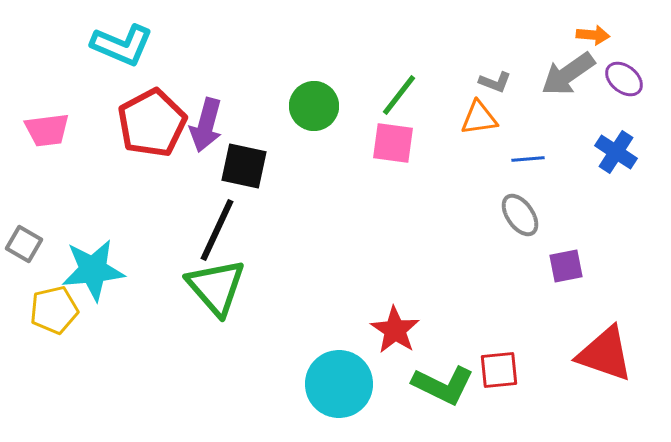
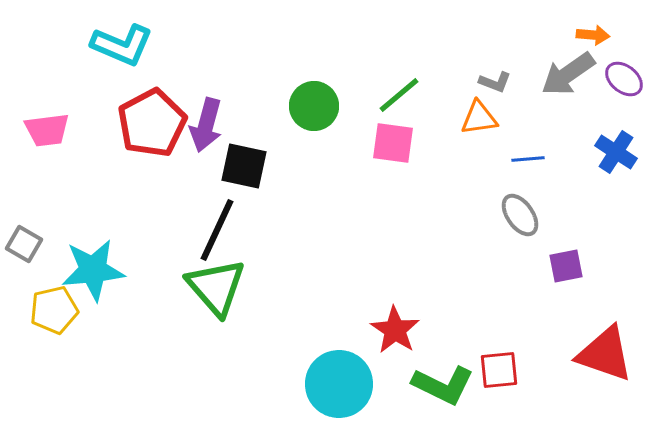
green line: rotated 12 degrees clockwise
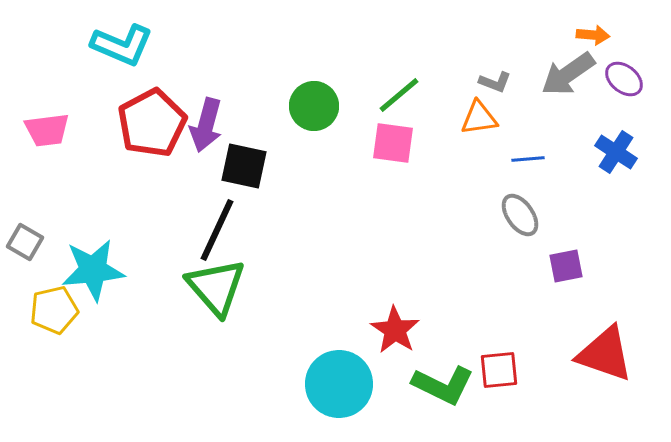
gray square: moved 1 px right, 2 px up
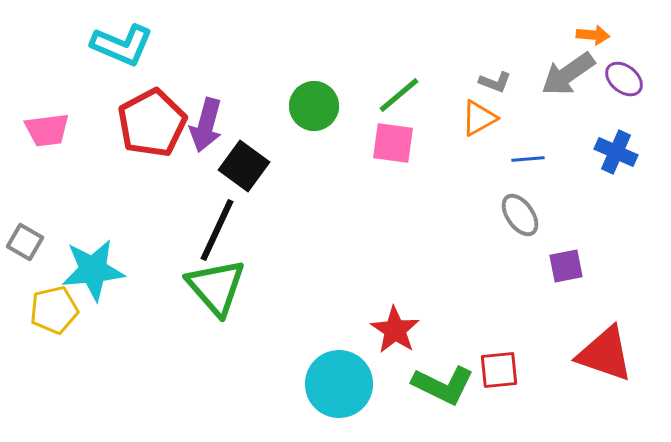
orange triangle: rotated 21 degrees counterclockwise
blue cross: rotated 9 degrees counterclockwise
black square: rotated 24 degrees clockwise
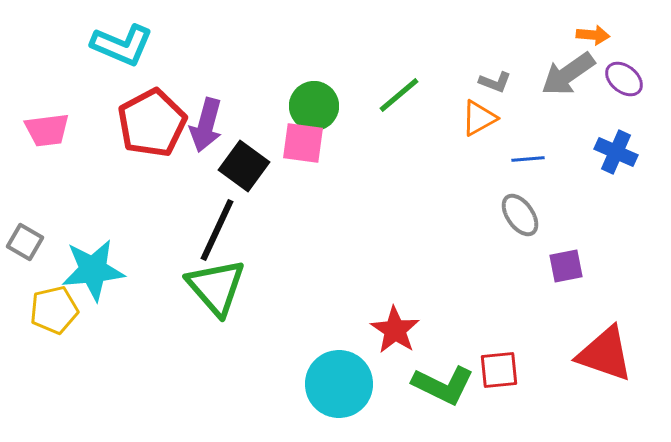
pink square: moved 90 px left
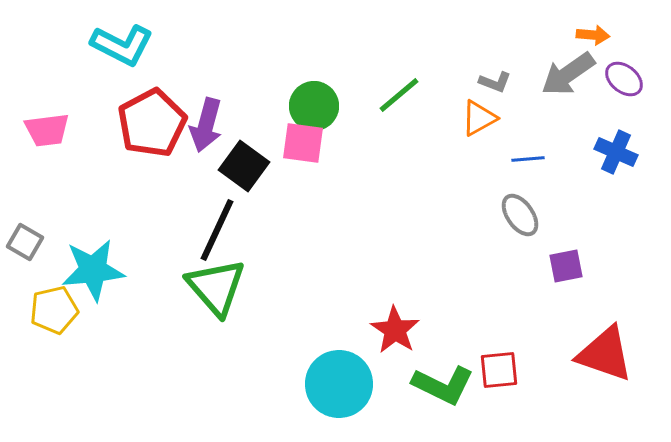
cyan L-shape: rotated 4 degrees clockwise
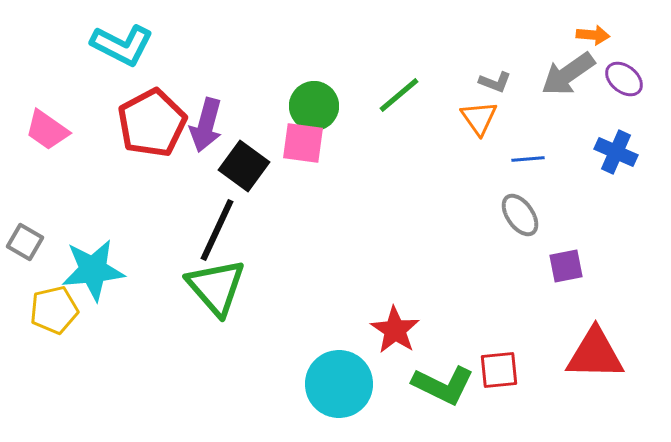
orange triangle: rotated 36 degrees counterclockwise
pink trapezoid: rotated 42 degrees clockwise
red triangle: moved 10 px left; rotated 18 degrees counterclockwise
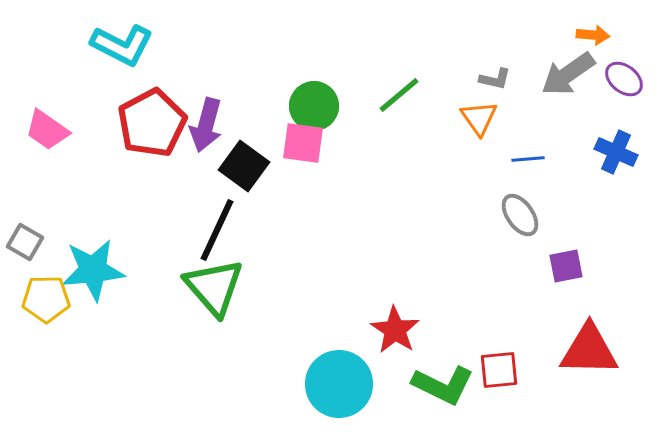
gray L-shape: moved 3 px up; rotated 8 degrees counterclockwise
green triangle: moved 2 px left
yellow pentagon: moved 8 px left, 11 px up; rotated 12 degrees clockwise
red triangle: moved 6 px left, 4 px up
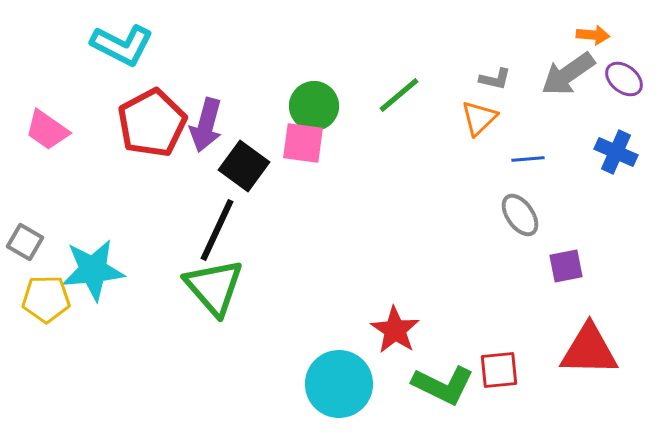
orange triangle: rotated 21 degrees clockwise
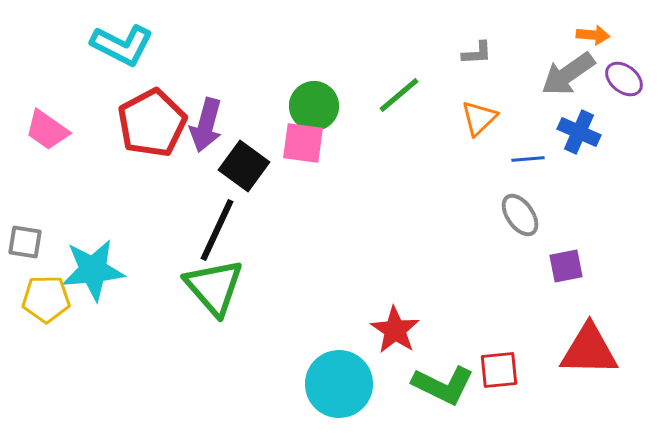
gray L-shape: moved 18 px left, 26 px up; rotated 16 degrees counterclockwise
blue cross: moved 37 px left, 20 px up
gray square: rotated 21 degrees counterclockwise
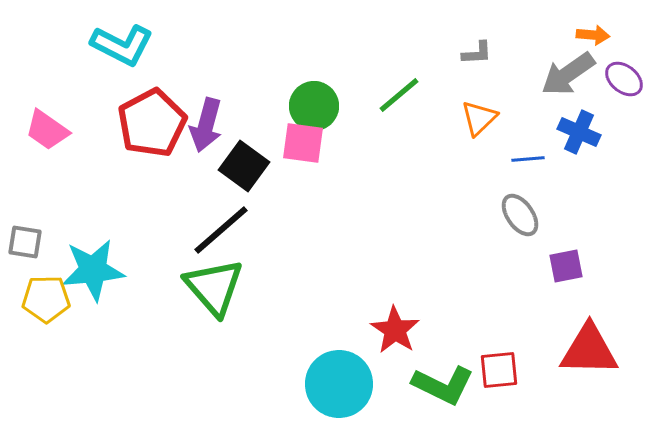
black line: moved 4 px right; rotated 24 degrees clockwise
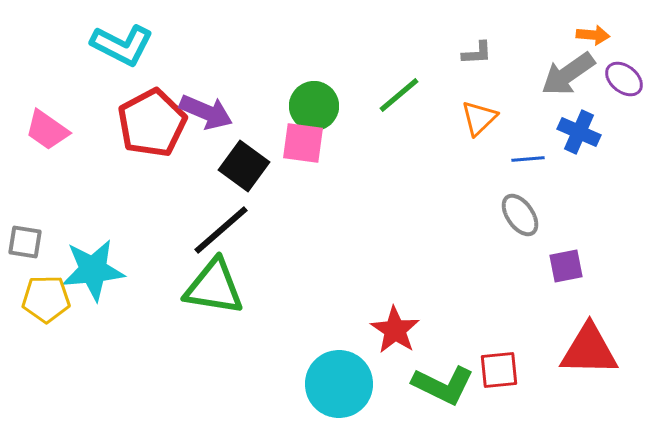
purple arrow: moved 13 px up; rotated 82 degrees counterclockwise
green triangle: rotated 40 degrees counterclockwise
